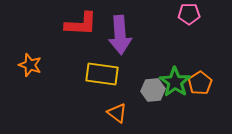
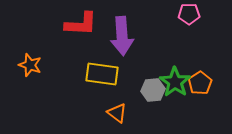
purple arrow: moved 2 px right, 1 px down
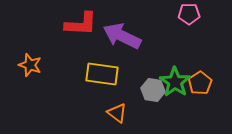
purple arrow: rotated 120 degrees clockwise
gray hexagon: rotated 15 degrees clockwise
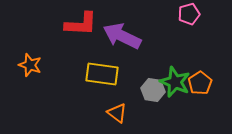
pink pentagon: rotated 15 degrees counterclockwise
green star: rotated 12 degrees counterclockwise
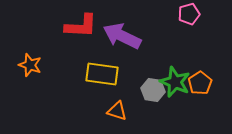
red L-shape: moved 2 px down
orange triangle: moved 2 px up; rotated 20 degrees counterclockwise
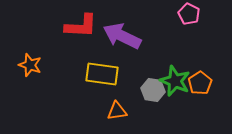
pink pentagon: rotated 30 degrees counterclockwise
green star: moved 1 px up
orange triangle: rotated 25 degrees counterclockwise
